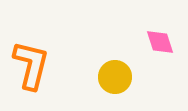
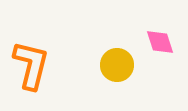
yellow circle: moved 2 px right, 12 px up
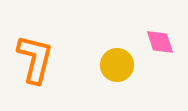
orange L-shape: moved 4 px right, 6 px up
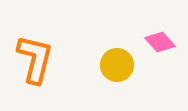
pink diamond: rotated 24 degrees counterclockwise
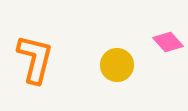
pink diamond: moved 8 px right
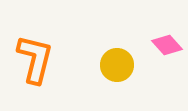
pink diamond: moved 1 px left, 3 px down
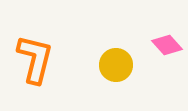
yellow circle: moved 1 px left
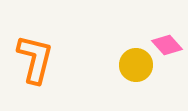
yellow circle: moved 20 px right
